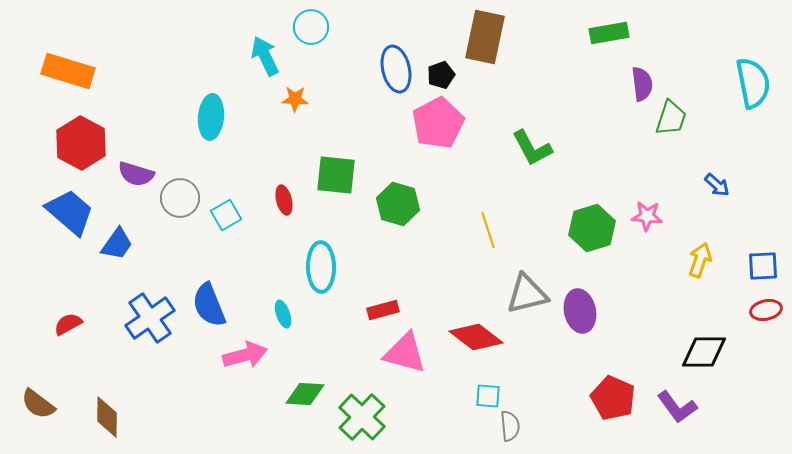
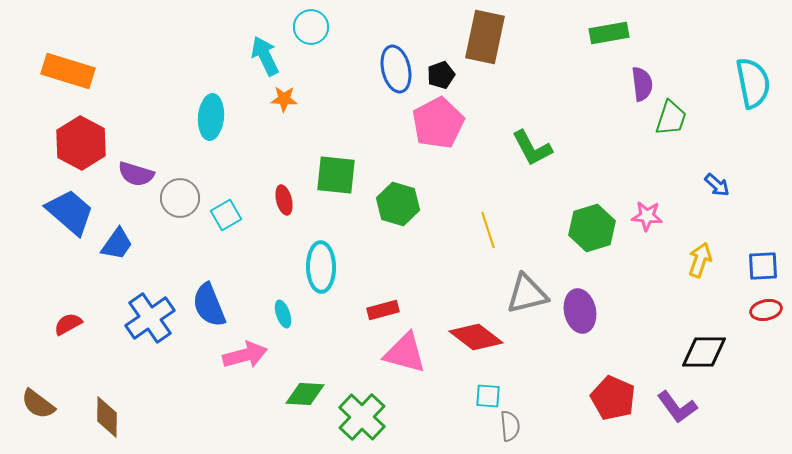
orange star at (295, 99): moved 11 px left
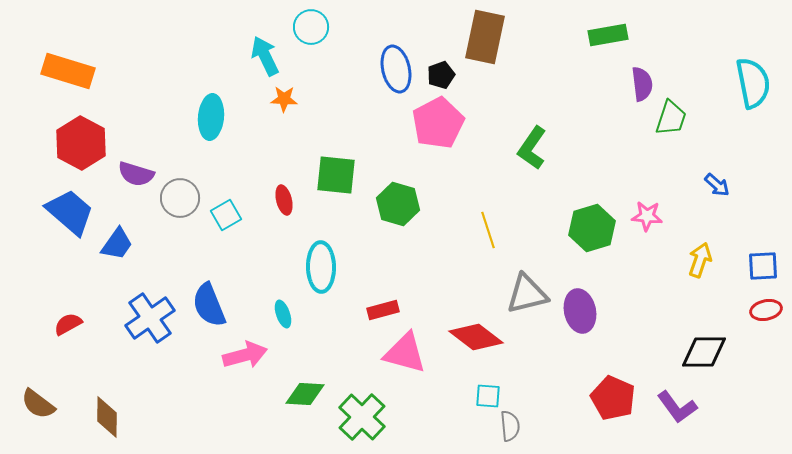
green rectangle at (609, 33): moved 1 px left, 2 px down
green L-shape at (532, 148): rotated 63 degrees clockwise
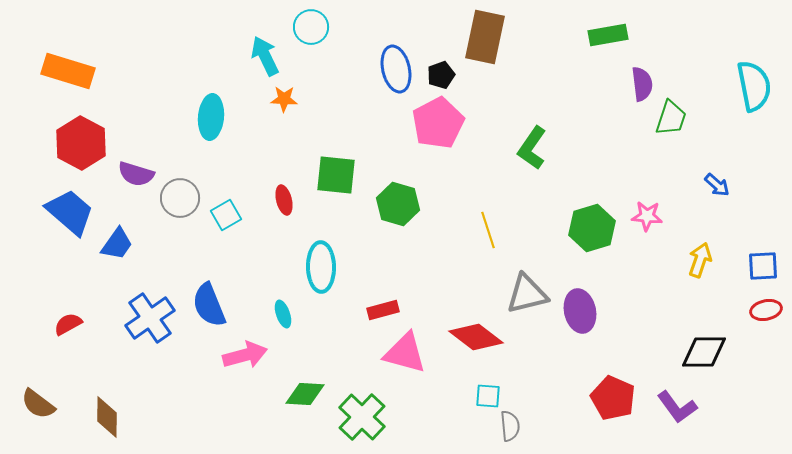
cyan semicircle at (753, 83): moved 1 px right, 3 px down
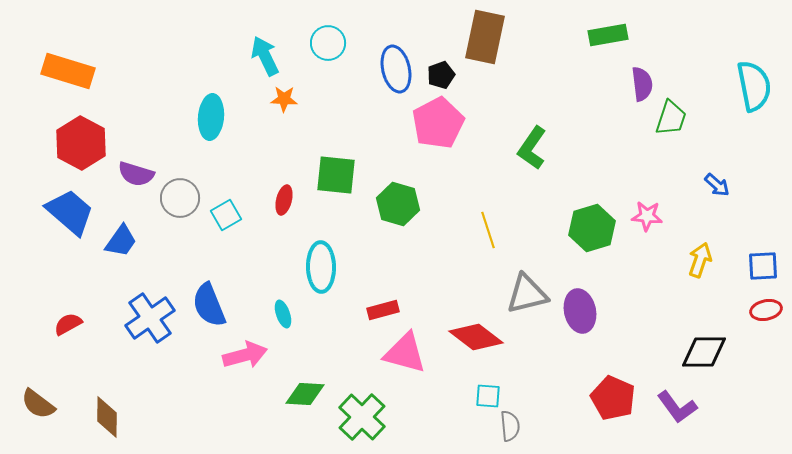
cyan circle at (311, 27): moved 17 px right, 16 px down
red ellipse at (284, 200): rotated 28 degrees clockwise
blue trapezoid at (117, 244): moved 4 px right, 3 px up
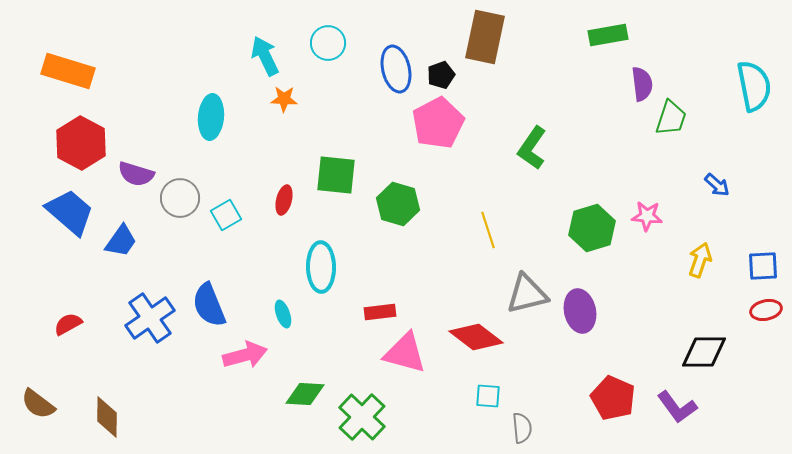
red rectangle at (383, 310): moved 3 px left, 2 px down; rotated 8 degrees clockwise
gray semicircle at (510, 426): moved 12 px right, 2 px down
